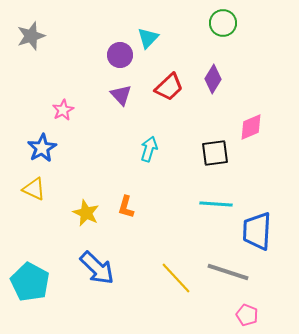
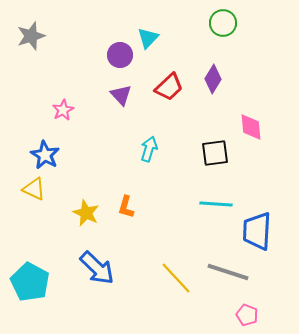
pink diamond: rotated 72 degrees counterclockwise
blue star: moved 3 px right, 7 px down; rotated 12 degrees counterclockwise
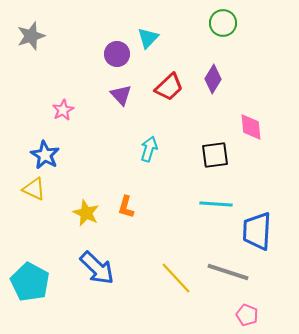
purple circle: moved 3 px left, 1 px up
black square: moved 2 px down
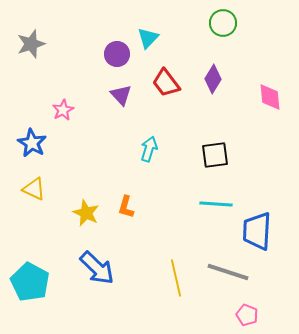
gray star: moved 8 px down
red trapezoid: moved 3 px left, 4 px up; rotated 96 degrees clockwise
pink diamond: moved 19 px right, 30 px up
blue star: moved 13 px left, 12 px up
yellow line: rotated 30 degrees clockwise
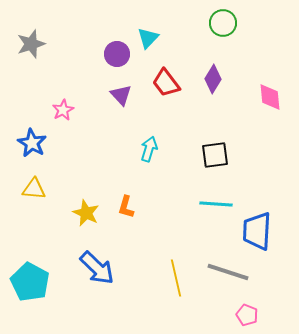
yellow triangle: rotated 20 degrees counterclockwise
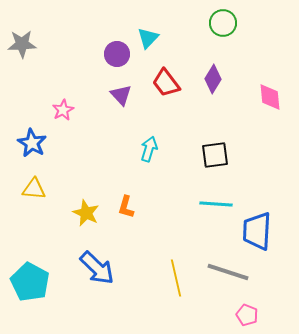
gray star: moved 9 px left; rotated 16 degrees clockwise
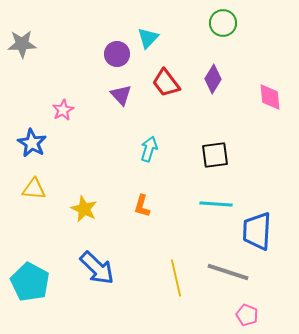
orange L-shape: moved 16 px right, 1 px up
yellow star: moved 2 px left, 4 px up
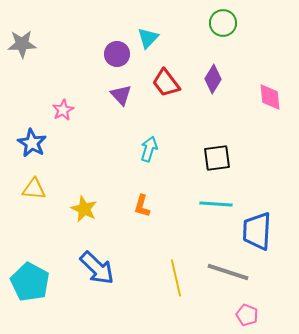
black square: moved 2 px right, 3 px down
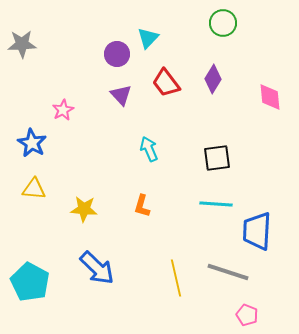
cyan arrow: rotated 40 degrees counterclockwise
yellow star: rotated 20 degrees counterclockwise
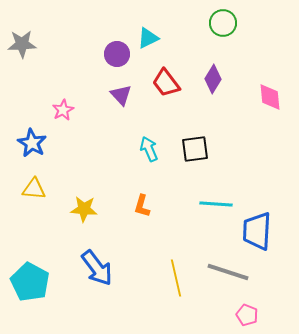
cyan triangle: rotated 20 degrees clockwise
black square: moved 22 px left, 9 px up
blue arrow: rotated 9 degrees clockwise
